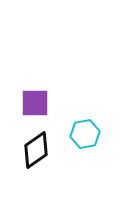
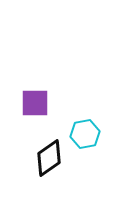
black diamond: moved 13 px right, 8 px down
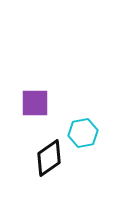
cyan hexagon: moved 2 px left, 1 px up
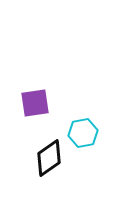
purple square: rotated 8 degrees counterclockwise
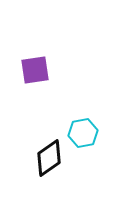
purple square: moved 33 px up
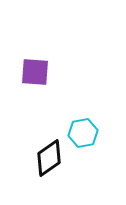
purple square: moved 2 px down; rotated 12 degrees clockwise
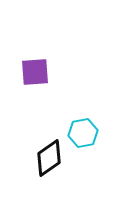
purple square: rotated 8 degrees counterclockwise
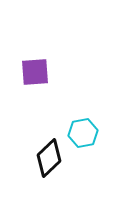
black diamond: rotated 9 degrees counterclockwise
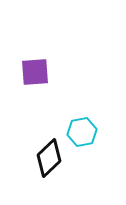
cyan hexagon: moved 1 px left, 1 px up
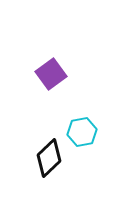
purple square: moved 16 px right, 2 px down; rotated 32 degrees counterclockwise
